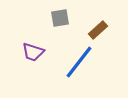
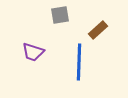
gray square: moved 3 px up
blue line: rotated 36 degrees counterclockwise
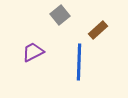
gray square: rotated 30 degrees counterclockwise
purple trapezoid: rotated 135 degrees clockwise
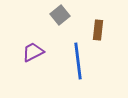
brown rectangle: rotated 42 degrees counterclockwise
blue line: moved 1 px left, 1 px up; rotated 9 degrees counterclockwise
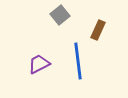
brown rectangle: rotated 18 degrees clockwise
purple trapezoid: moved 6 px right, 12 px down
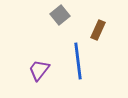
purple trapezoid: moved 6 px down; rotated 25 degrees counterclockwise
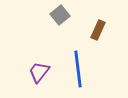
blue line: moved 8 px down
purple trapezoid: moved 2 px down
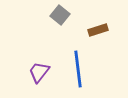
gray square: rotated 12 degrees counterclockwise
brown rectangle: rotated 48 degrees clockwise
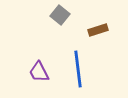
purple trapezoid: rotated 65 degrees counterclockwise
